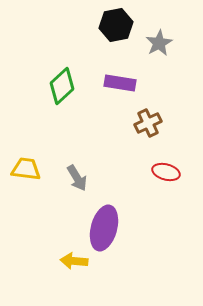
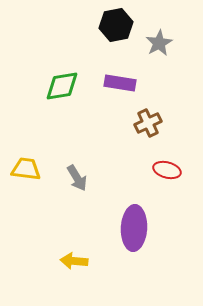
green diamond: rotated 33 degrees clockwise
red ellipse: moved 1 px right, 2 px up
purple ellipse: moved 30 px right; rotated 12 degrees counterclockwise
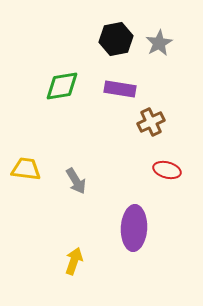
black hexagon: moved 14 px down
purple rectangle: moved 6 px down
brown cross: moved 3 px right, 1 px up
gray arrow: moved 1 px left, 3 px down
yellow arrow: rotated 104 degrees clockwise
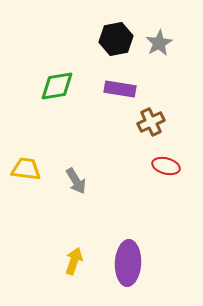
green diamond: moved 5 px left
red ellipse: moved 1 px left, 4 px up
purple ellipse: moved 6 px left, 35 px down
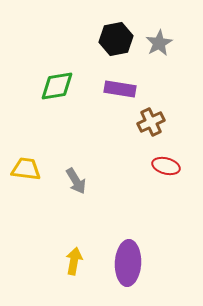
yellow arrow: rotated 8 degrees counterclockwise
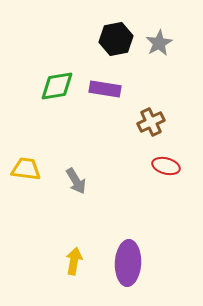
purple rectangle: moved 15 px left
